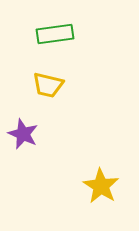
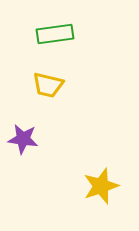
purple star: moved 5 px down; rotated 16 degrees counterclockwise
yellow star: rotated 21 degrees clockwise
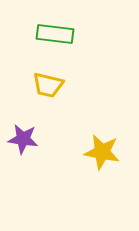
green rectangle: rotated 15 degrees clockwise
yellow star: moved 1 px right, 34 px up; rotated 30 degrees clockwise
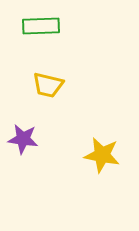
green rectangle: moved 14 px left, 8 px up; rotated 9 degrees counterclockwise
yellow star: moved 3 px down
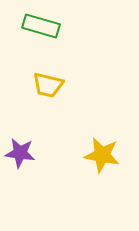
green rectangle: rotated 18 degrees clockwise
purple star: moved 3 px left, 14 px down
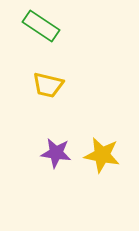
green rectangle: rotated 18 degrees clockwise
purple star: moved 36 px right
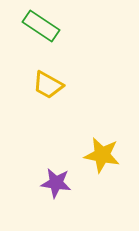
yellow trapezoid: rotated 16 degrees clockwise
purple star: moved 30 px down
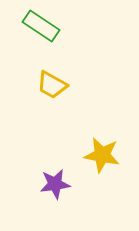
yellow trapezoid: moved 4 px right
purple star: moved 1 px left, 1 px down; rotated 16 degrees counterclockwise
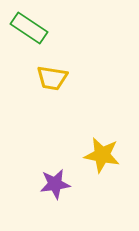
green rectangle: moved 12 px left, 2 px down
yellow trapezoid: moved 7 px up; rotated 20 degrees counterclockwise
